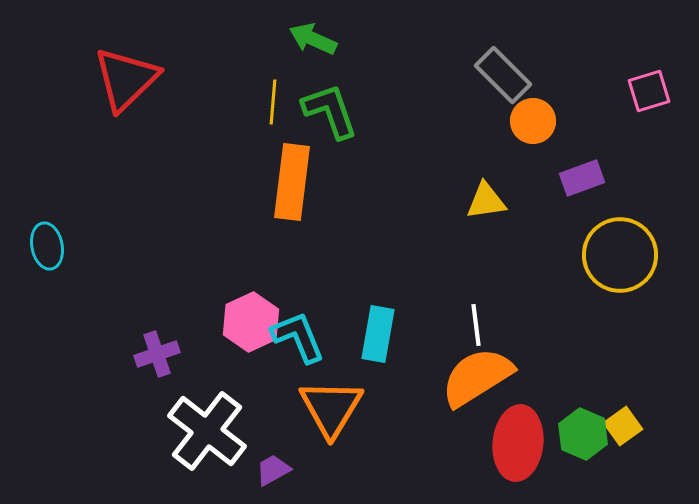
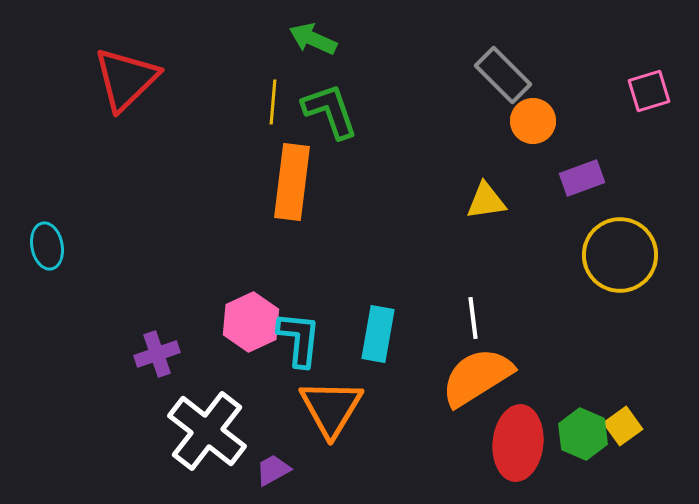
white line: moved 3 px left, 7 px up
cyan L-shape: moved 1 px right, 2 px down; rotated 28 degrees clockwise
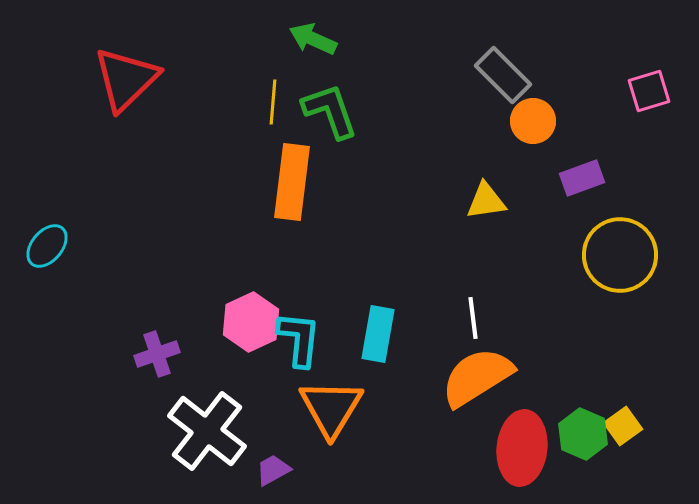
cyan ellipse: rotated 51 degrees clockwise
red ellipse: moved 4 px right, 5 px down
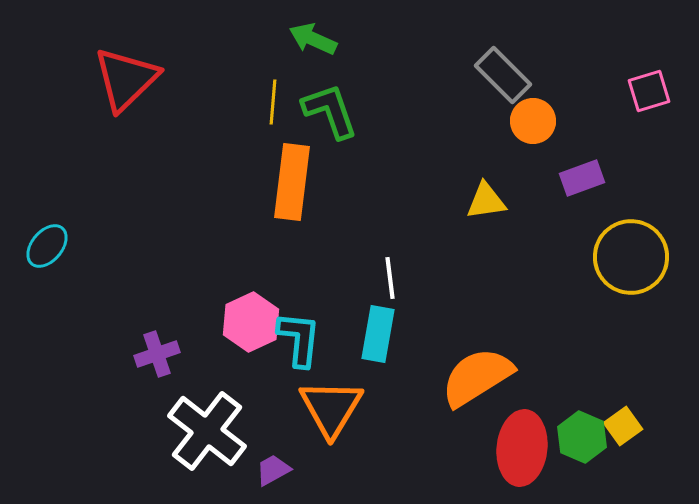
yellow circle: moved 11 px right, 2 px down
white line: moved 83 px left, 40 px up
green hexagon: moved 1 px left, 3 px down
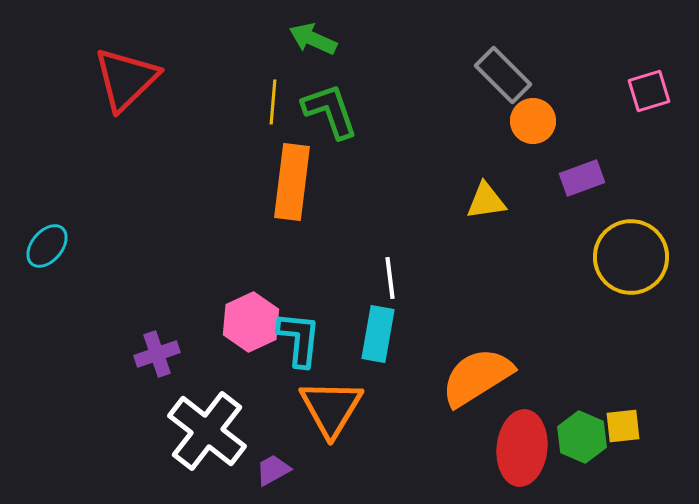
yellow square: rotated 30 degrees clockwise
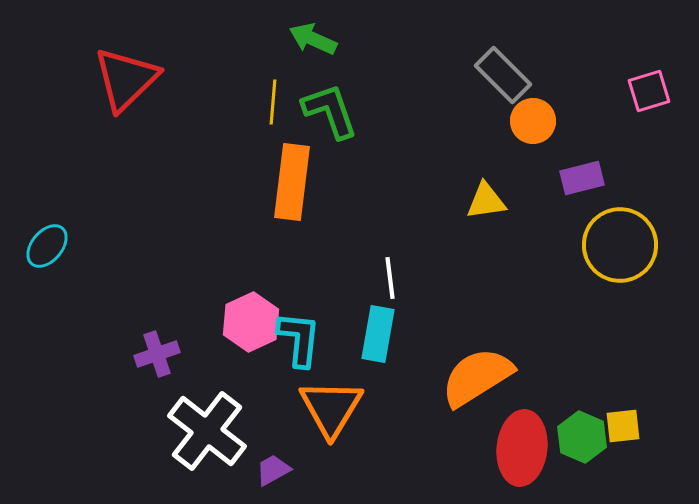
purple rectangle: rotated 6 degrees clockwise
yellow circle: moved 11 px left, 12 px up
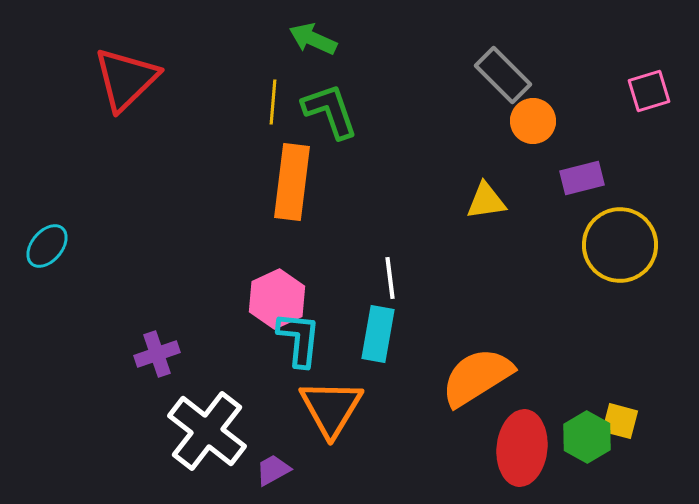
pink hexagon: moved 26 px right, 23 px up
yellow square: moved 3 px left, 5 px up; rotated 21 degrees clockwise
green hexagon: moved 5 px right; rotated 6 degrees clockwise
